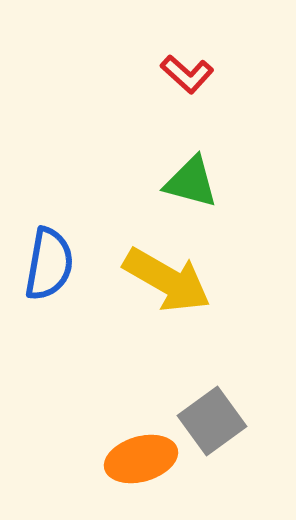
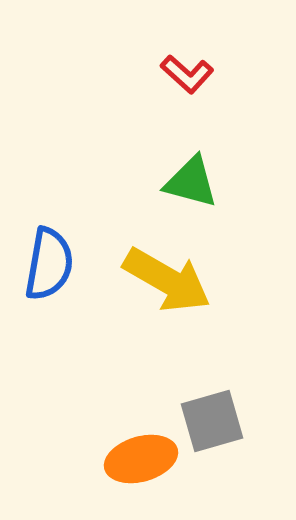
gray square: rotated 20 degrees clockwise
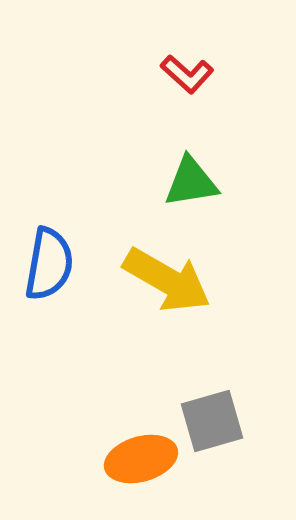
green triangle: rotated 24 degrees counterclockwise
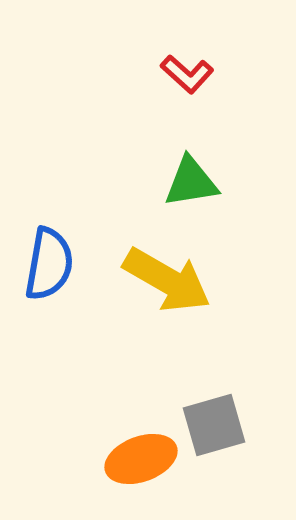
gray square: moved 2 px right, 4 px down
orange ellipse: rotated 4 degrees counterclockwise
